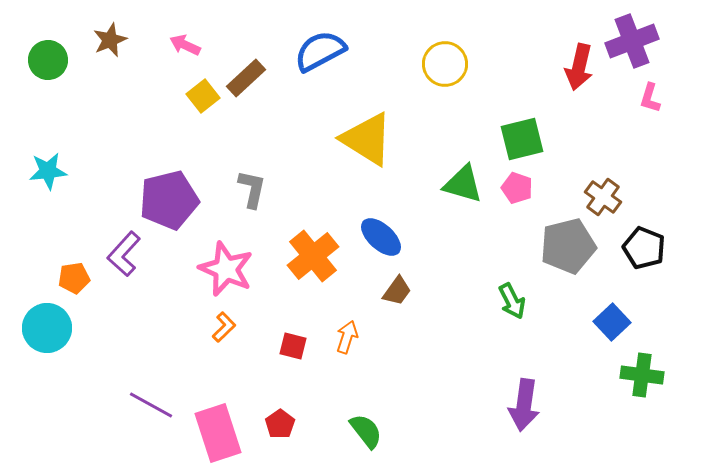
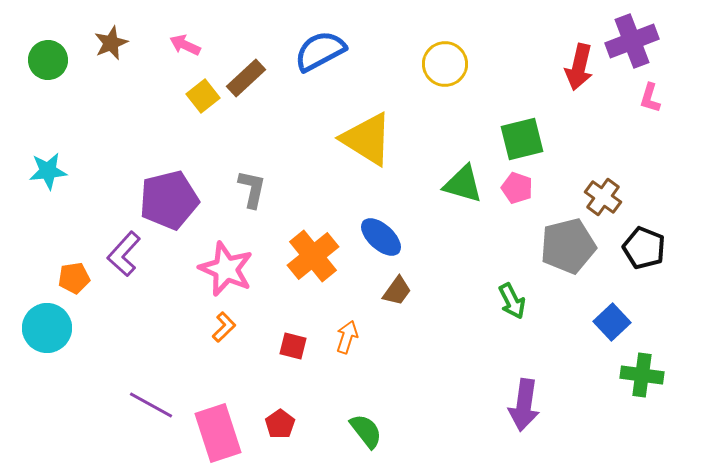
brown star: moved 1 px right, 3 px down
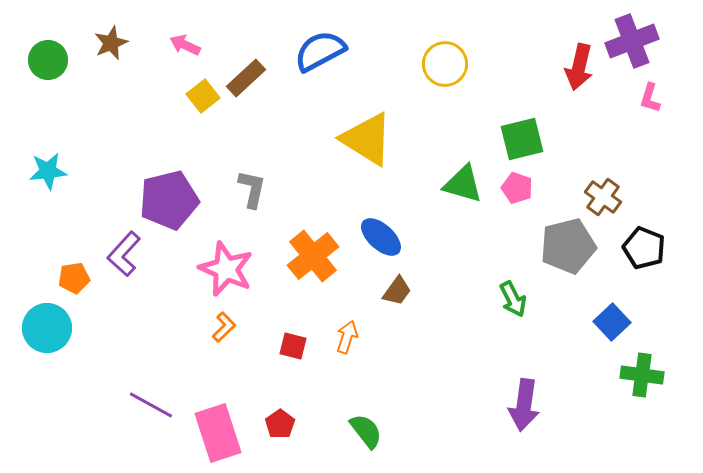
green arrow: moved 1 px right, 2 px up
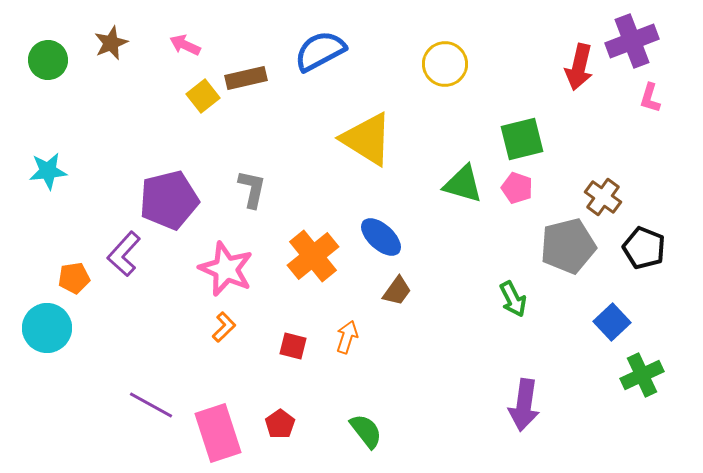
brown rectangle: rotated 30 degrees clockwise
green cross: rotated 33 degrees counterclockwise
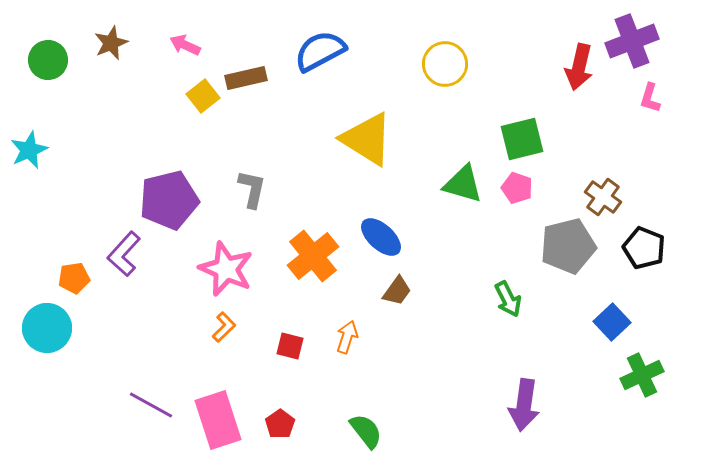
cyan star: moved 19 px left, 21 px up; rotated 18 degrees counterclockwise
green arrow: moved 5 px left
red square: moved 3 px left
pink rectangle: moved 13 px up
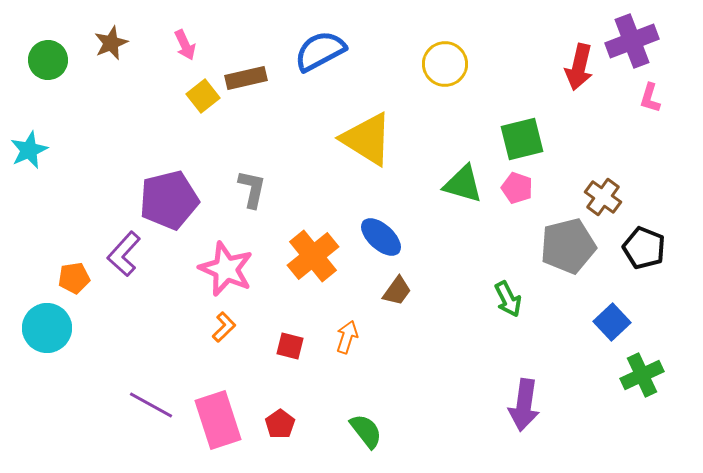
pink arrow: rotated 140 degrees counterclockwise
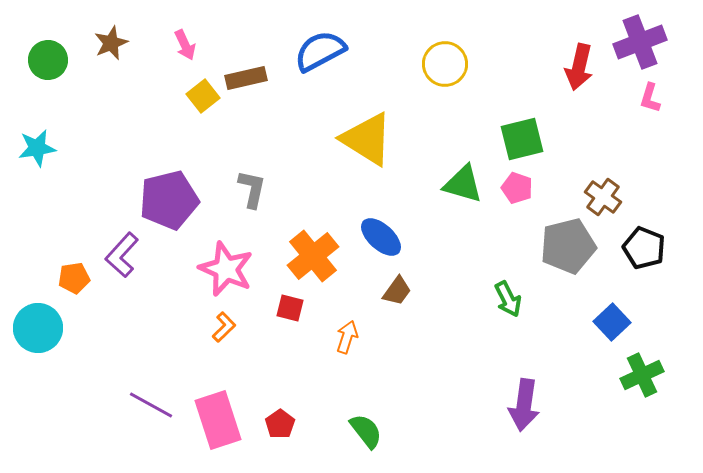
purple cross: moved 8 px right, 1 px down
cyan star: moved 8 px right, 2 px up; rotated 15 degrees clockwise
purple L-shape: moved 2 px left, 1 px down
cyan circle: moved 9 px left
red square: moved 38 px up
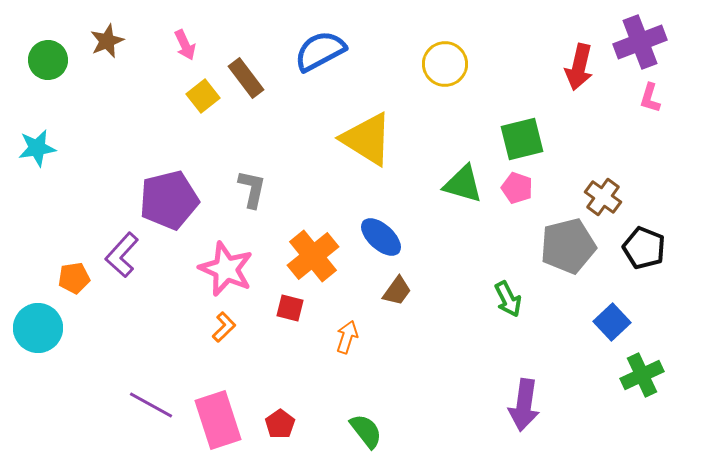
brown star: moved 4 px left, 2 px up
brown rectangle: rotated 66 degrees clockwise
